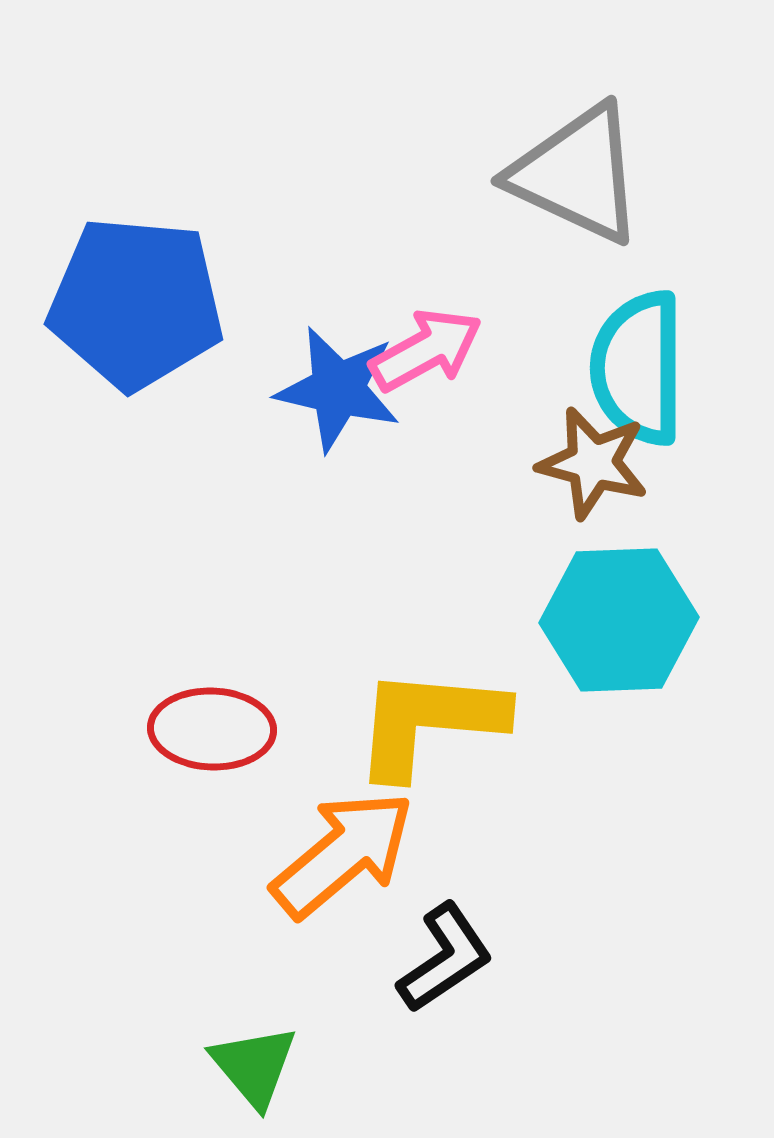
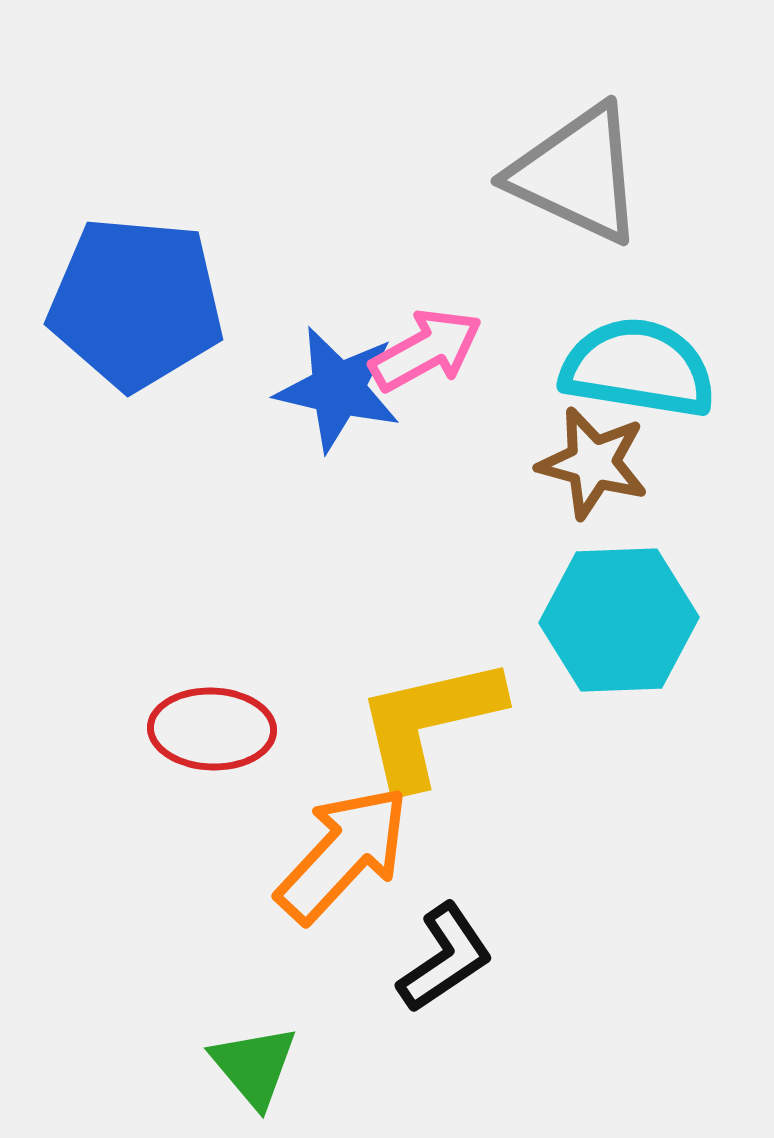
cyan semicircle: rotated 99 degrees clockwise
yellow L-shape: rotated 18 degrees counterclockwise
orange arrow: rotated 7 degrees counterclockwise
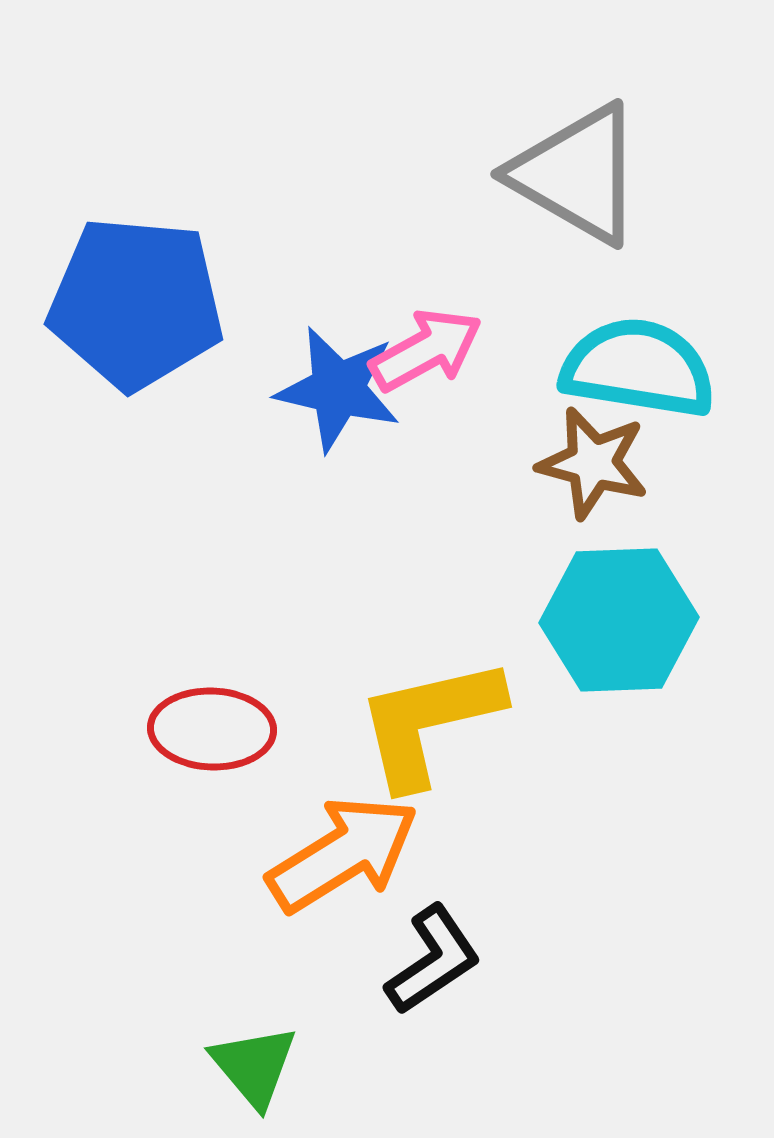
gray triangle: rotated 5 degrees clockwise
orange arrow: rotated 15 degrees clockwise
black L-shape: moved 12 px left, 2 px down
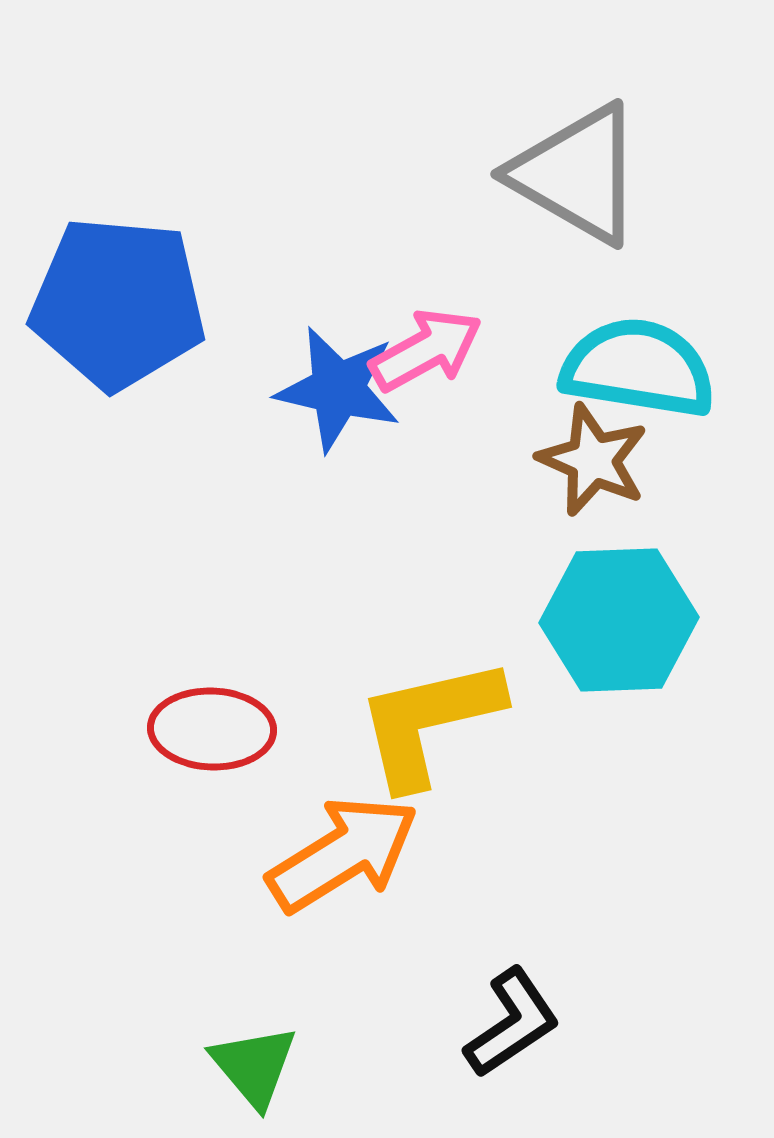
blue pentagon: moved 18 px left
brown star: moved 3 px up; rotated 9 degrees clockwise
black L-shape: moved 79 px right, 63 px down
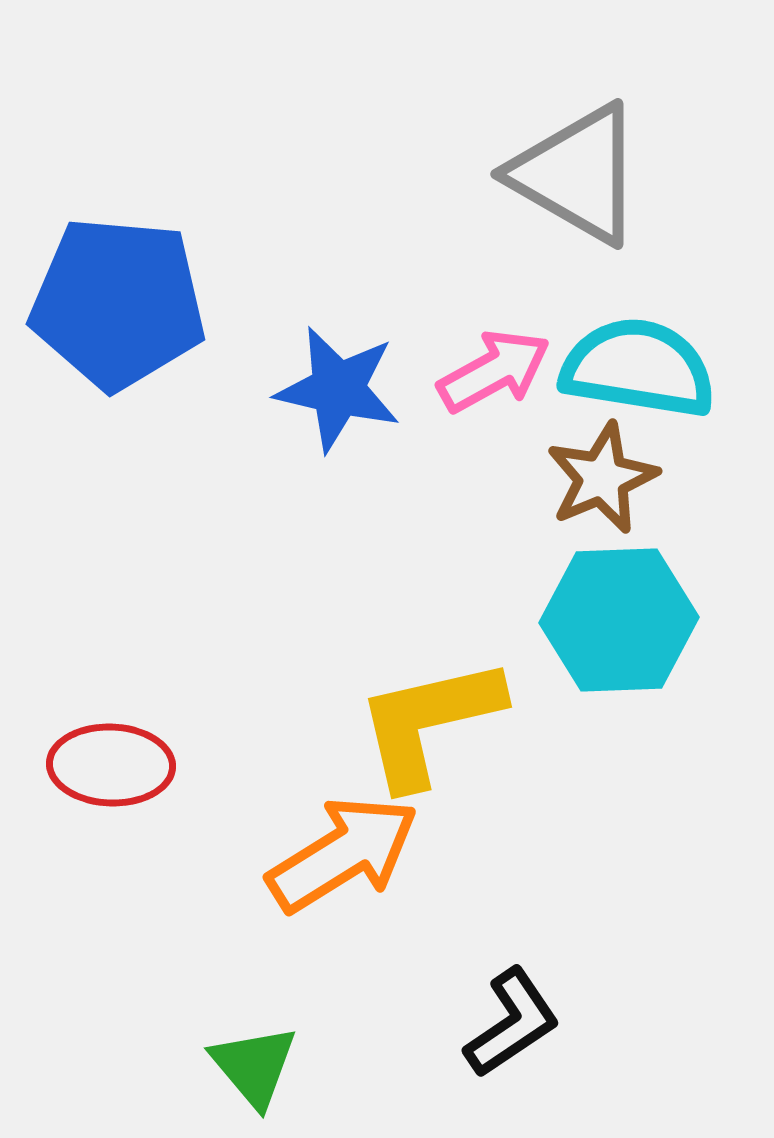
pink arrow: moved 68 px right, 21 px down
brown star: moved 9 px right, 18 px down; rotated 25 degrees clockwise
red ellipse: moved 101 px left, 36 px down
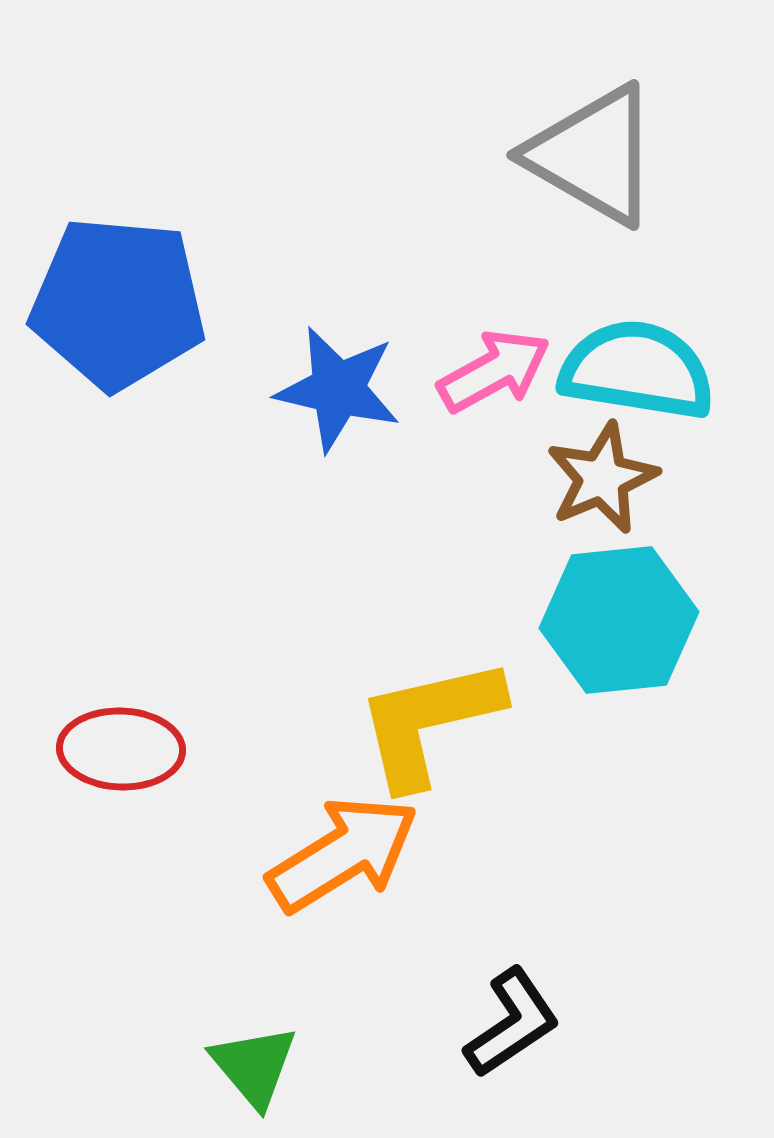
gray triangle: moved 16 px right, 19 px up
cyan semicircle: moved 1 px left, 2 px down
cyan hexagon: rotated 4 degrees counterclockwise
red ellipse: moved 10 px right, 16 px up
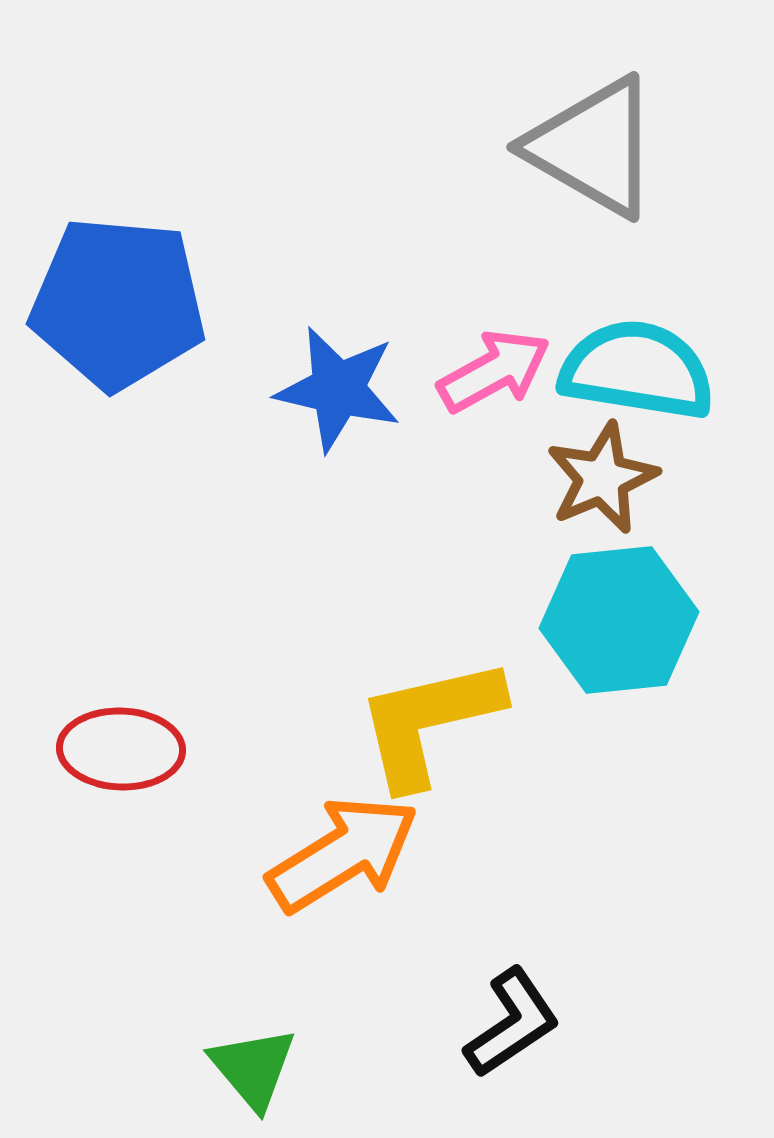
gray triangle: moved 8 px up
green triangle: moved 1 px left, 2 px down
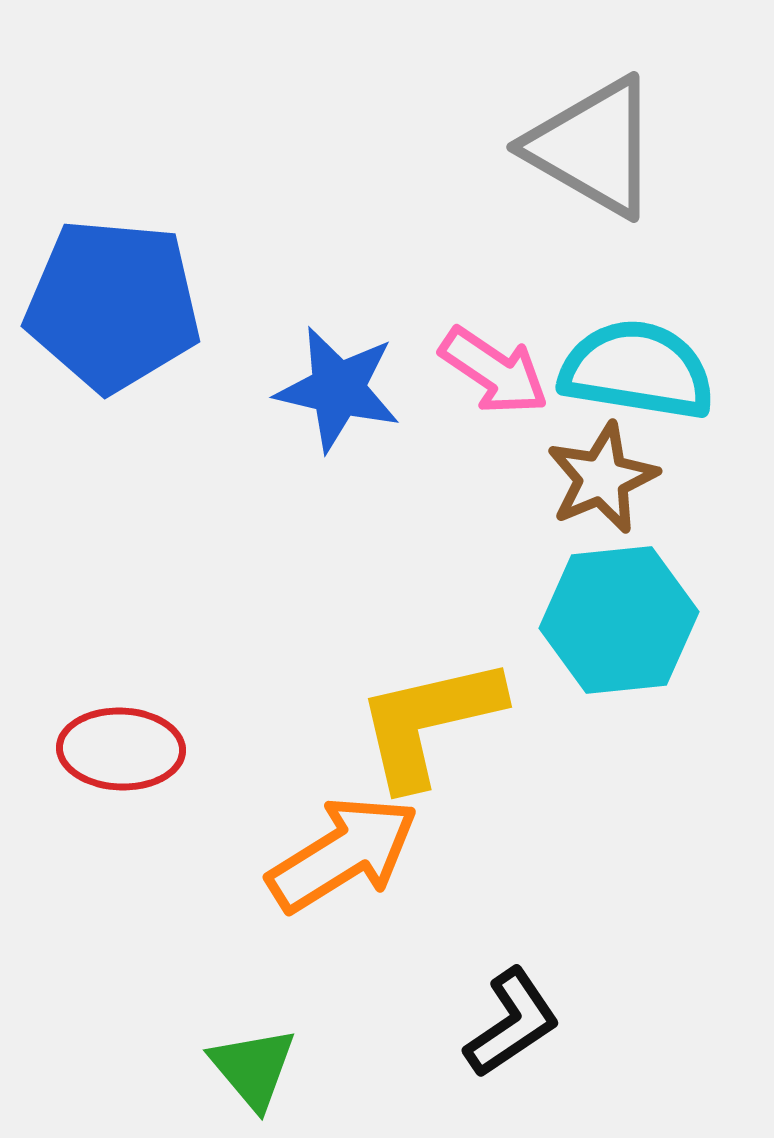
blue pentagon: moved 5 px left, 2 px down
pink arrow: rotated 63 degrees clockwise
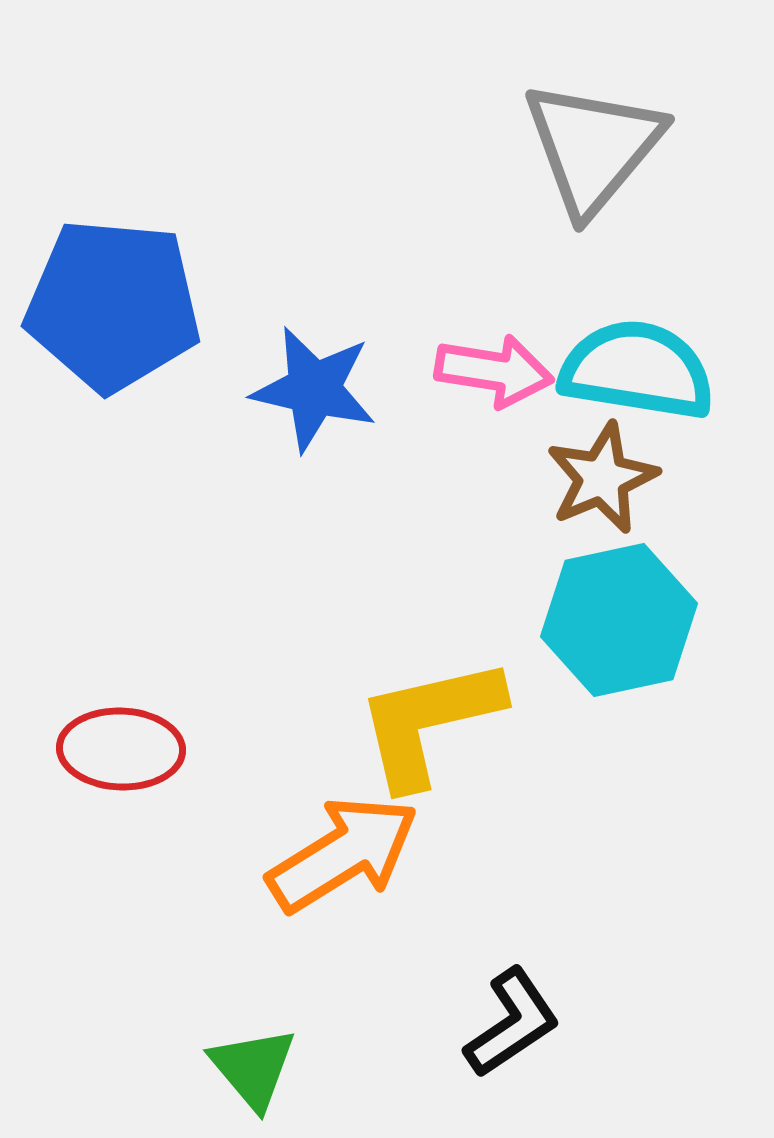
gray triangle: rotated 40 degrees clockwise
pink arrow: rotated 25 degrees counterclockwise
blue star: moved 24 px left
cyan hexagon: rotated 6 degrees counterclockwise
